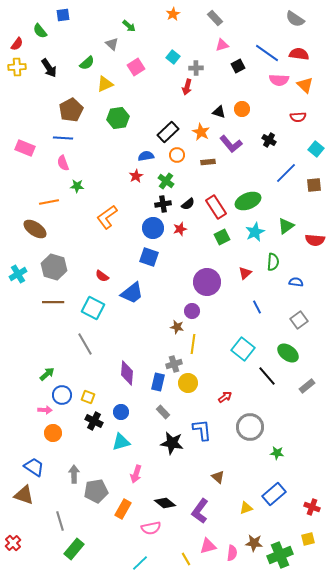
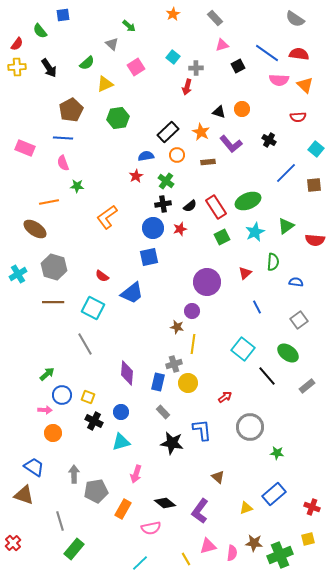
black semicircle at (188, 204): moved 2 px right, 2 px down
blue square at (149, 257): rotated 30 degrees counterclockwise
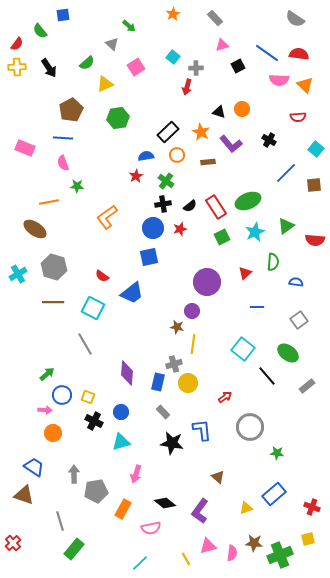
blue line at (257, 307): rotated 64 degrees counterclockwise
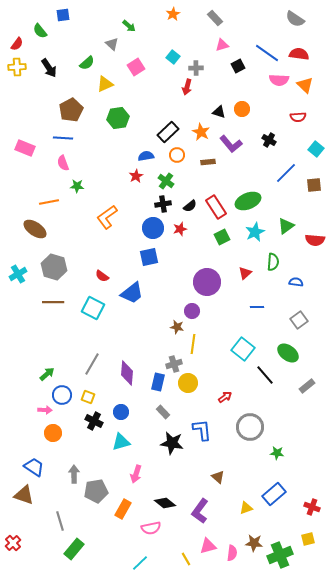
gray line at (85, 344): moved 7 px right, 20 px down; rotated 60 degrees clockwise
black line at (267, 376): moved 2 px left, 1 px up
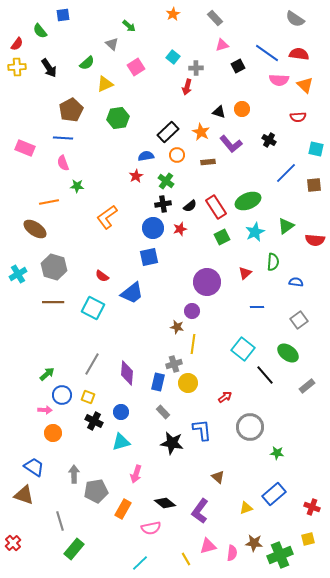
cyan square at (316, 149): rotated 28 degrees counterclockwise
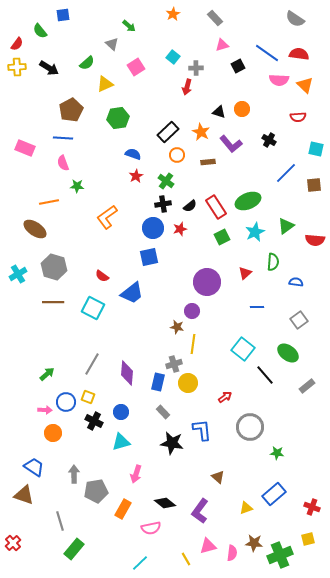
black arrow at (49, 68): rotated 24 degrees counterclockwise
blue semicircle at (146, 156): moved 13 px left, 2 px up; rotated 28 degrees clockwise
blue circle at (62, 395): moved 4 px right, 7 px down
